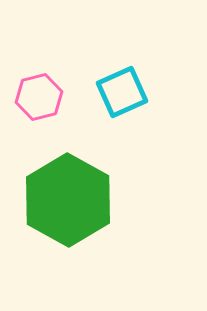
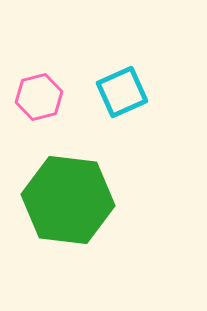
green hexagon: rotated 22 degrees counterclockwise
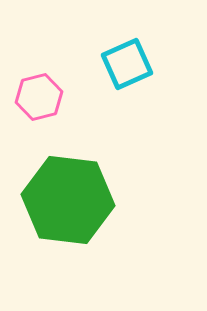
cyan square: moved 5 px right, 28 px up
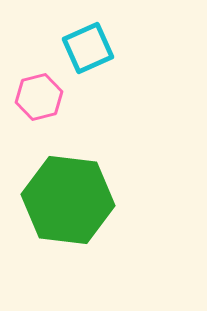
cyan square: moved 39 px left, 16 px up
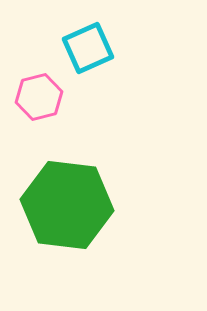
green hexagon: moved 1 px left, 5 px down
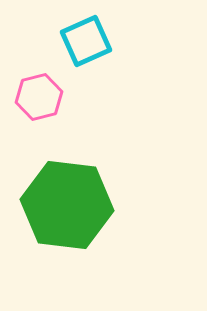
cyan square: moved 2 px left, 7 px up
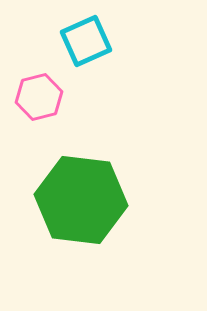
green hexagon: moved 14 px right, 5 px up
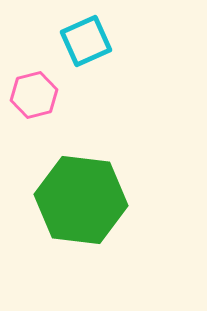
pink hexagon: moved 5 px left, 2 px up
